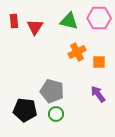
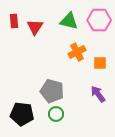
pink hexagon: moved 2 px down
orange square: moved 1 px right, 1 px down
black pentagon: moved 3 px left, 4 px down
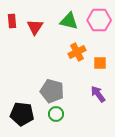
red rectangle: moved 2 px left
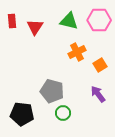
orange square: moved 2 px down; rotated 32 degrees counterclockwise
green circle: moved 7 px right, 1 px up
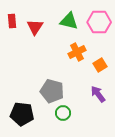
pink hexagon: moved 2 px down
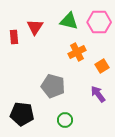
red rectangle: moved 2 px right, 16 px down
orange square: moved 2 px right, 1 px down
gray pentagon: moved 1 px right, 5 px up
green circle: moved 2 px right, 7 px down
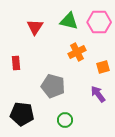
red rectangle: moved 2 px right, 26 px down
orange square: moved 1 px right, 1 px down; rotated 16 degrees clockwise
